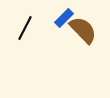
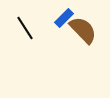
black line: rotated 60 degrees counterclockwise
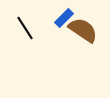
brown semicircle: rotated 12 degrees counterclockwise
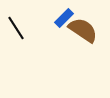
black line: moved 9 px left
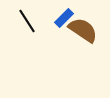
black line: moved 11 px right, 7 px up
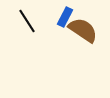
blue rectangle: moved 1 px right, 1 px up; rotated 18 degrees counterclockwise
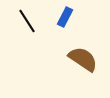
brown semicircle: moved 29 px down
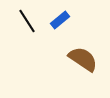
blue rectangle: moved 5 px left, 3 px down; rotated 24 degrees clockwise
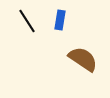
blue rectangle: rotated 42 degrees counterclockwise
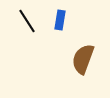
brown semicircle: rotated 104 degrees counterclockwise
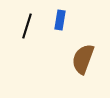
black line: moved 5 px down; rotated 50 degrees clockwise
